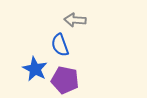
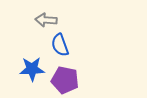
gray arrow: moved 29 px left
blue star: moved 3 px left; rotated 30 degrees counterclockwise
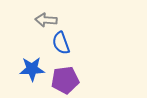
blue semicircle: moved 1 px right, 2 px up
purple pentagon: rotated 20 degrees counterclockwise
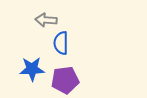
blue semicircle: rotated 20 degrees clockwise
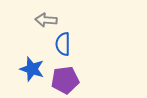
blue semicircle: moved 2 px right, 1 px down
blue star: rotated 20 degrees clockwise
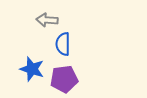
gray arrow: moved 1 px right
purple pentagon: moved 1 px left, 1 px up
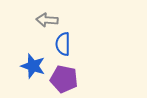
blue star: moved 1 px right, 3 px up
purple pentagon: rotated 20 degrees clockwise
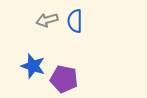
gray arrow: rotated 20 degrees counterclockwise
blue semicircle: moved 12 px right, 23 px up
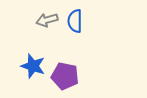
purple pentagon: moved 1 px right, 3 px up
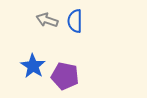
gray arrow: rotated 35 degrees clockwise
blue star: rotated 15 degrees clockwise
